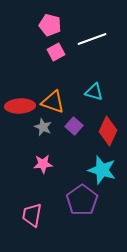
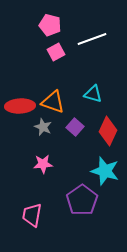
cyan triangle: moved 1 px left, 2 px down
purple square: moved 1 px right, 1 px down
cyan star: moved 3 px right, 1 px down
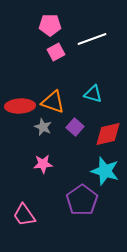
pink pentagon: rotated 15 degrees counterclockwise
red diamond: moved 3 px down; rotated 52 degrees clockwise
pink trapezoid: moved 8 px left; rotated 45 degrees counterclockwise
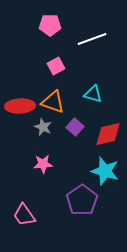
pink square: moved 14 px down
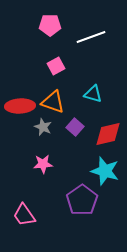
white line: moved 1 px left, 2 px up
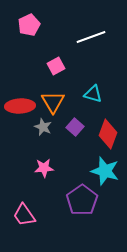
pink pentagon: moved 21 px left; rotated 25 degrees counterclockwise
orange triangle: rotated 40 degrees clockwise
red diamond: rotated 56 degrees counterclockwise
pink star: moved 1 px right, 4 px down
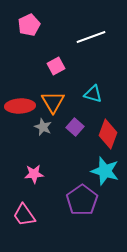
pink star: moved 10 px left, 6 px down
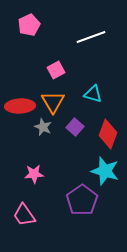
pink square: moved 4 px down
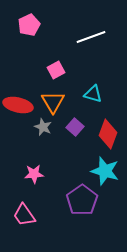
red ellipse: moved 2 px left, 1 px up; rotated 16 degrees clockwise
